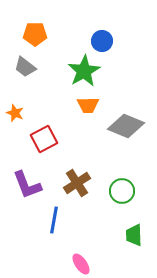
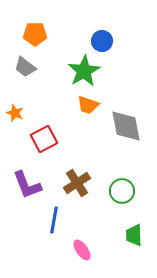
orange trapezoid: rotated 20 degrees clockwise
gray diamond: rotated 57 degrees clockwise
pink ellipse: moved 1 px right, 14 px up
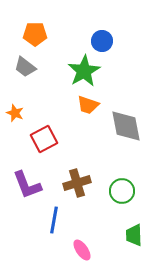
brown cross: rotated 16 degrees clockwise
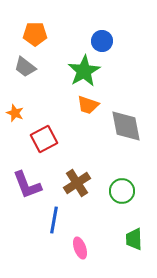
brown cross: rotated 16 degrees counterclockwise
green trapezoid: moved 4 px down
pink ellipse: moved 2 px left, 2 px up; rotated 15 degrees clockwise
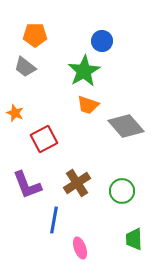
orange pentagon: moved 1 px down
gray diamond: rotated 30 degrees counterclockwise
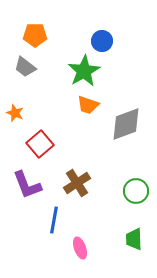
gray diamond: moved 2 px up; rotated 69 degrees counterclockwise
red square: moved 4 px left, 5 px down; rotated 12 degrees counterclockwise
green circle: moved 14 px right
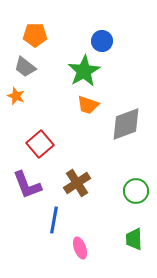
orange star: moved 1 px right, 17 px up
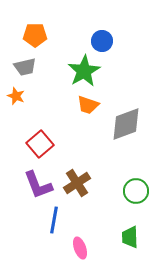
gray trapezoid: rotated 50 degrees counterclockwise
purple L-shape: moved 11 px right
green trapezoid: moved 4 px left, 2 px up
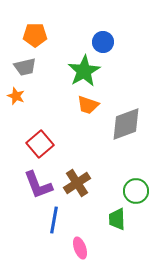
blue circle: moved 1 px right, 1 px down
green trapezoid: moved 13 px left, 18 px up
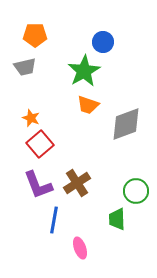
orange star: moved 15 px right, 22 px down
